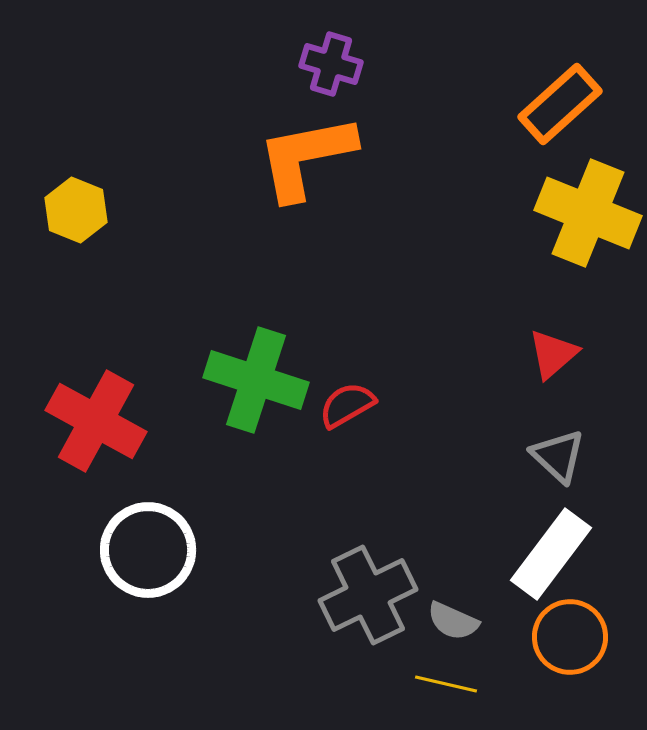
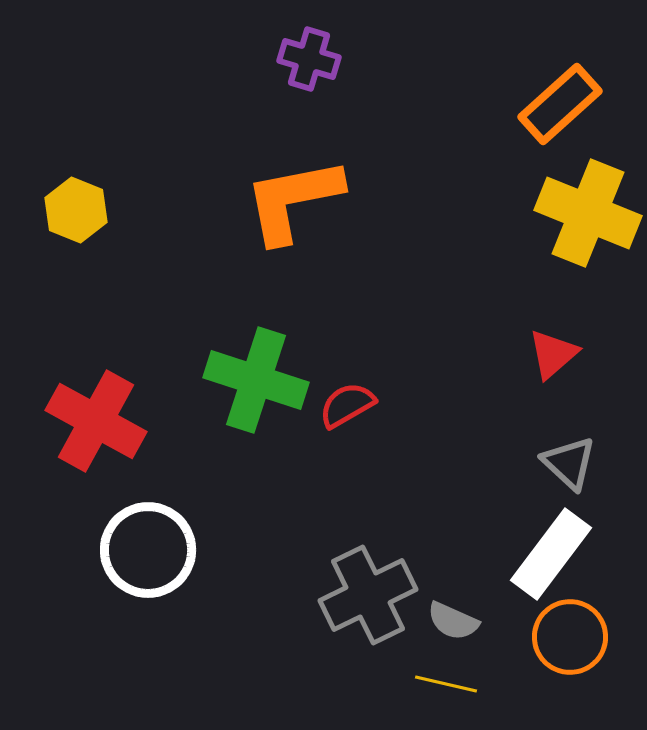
purple cross: moved 22 px left, 5 px up
orange L-shape: moved 13 px left, 43 px down
gray triangle: moved 11 px right, 7 px down
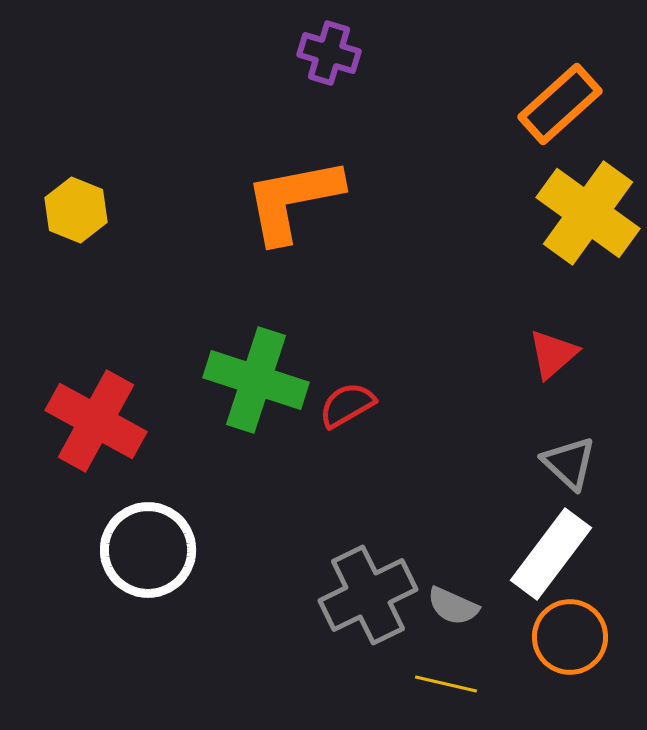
purple cross: moved 20 px right, 6 px up
yellow cross: rotated 14 degrees clockwise
gray semicircle: moved 15 px up
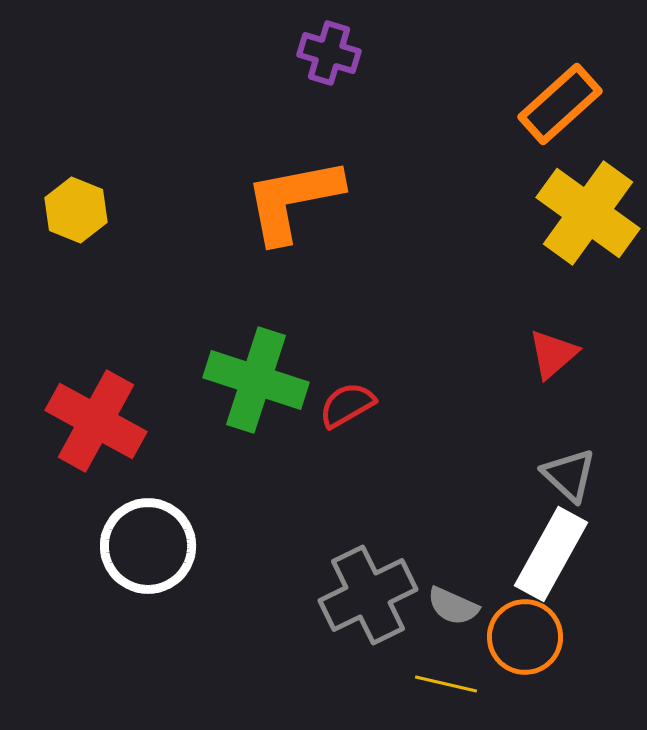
gray triangle: moved 12 px down
white circle: moved 4 px up
white rectangle: rotated 8 degrees counterclockwise
orange circle: moved 45 px left
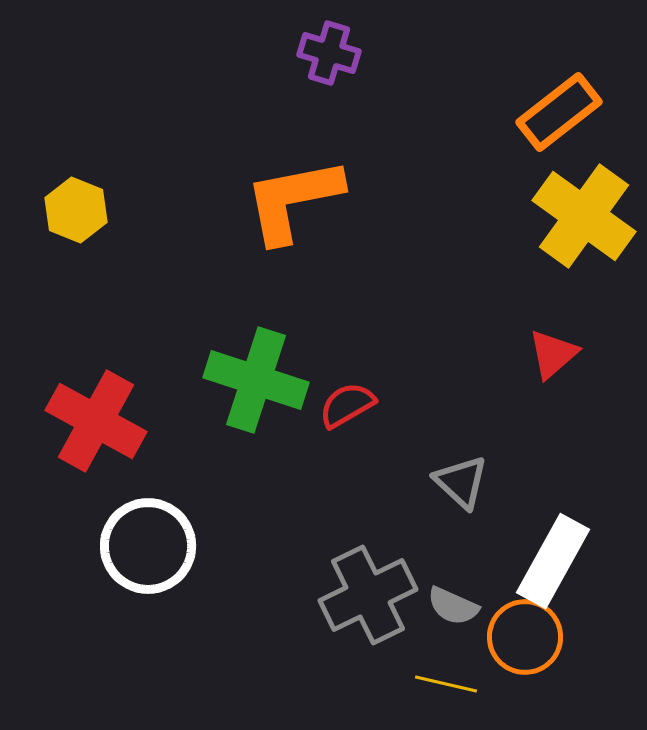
orange rectangle: moved 1 px left, 8 px down; rotated 4 degrees clockwise
yellow cross: moved 4 px left, 3 px down
gray triangle: moved 108 px left, 7 px down
white rectangle: moved 2 px right, 7 px down
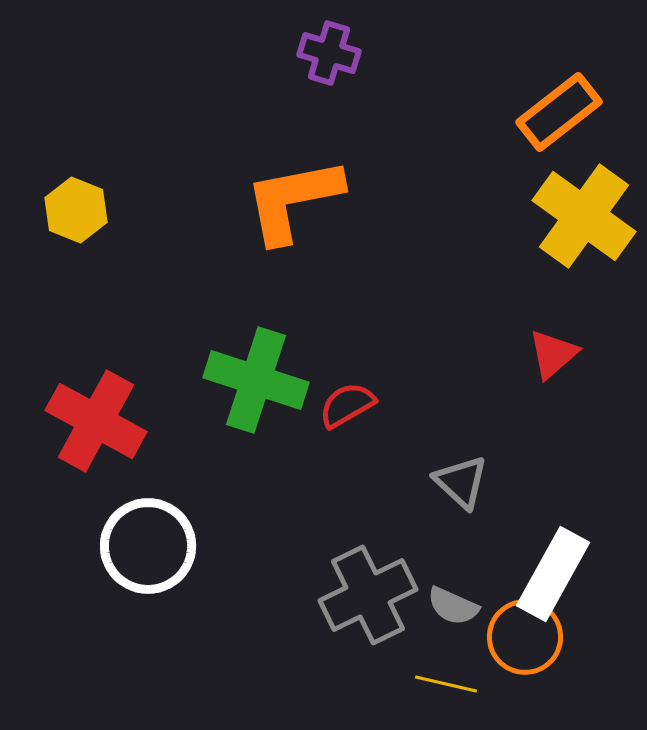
white rectangle: moved 13 px down
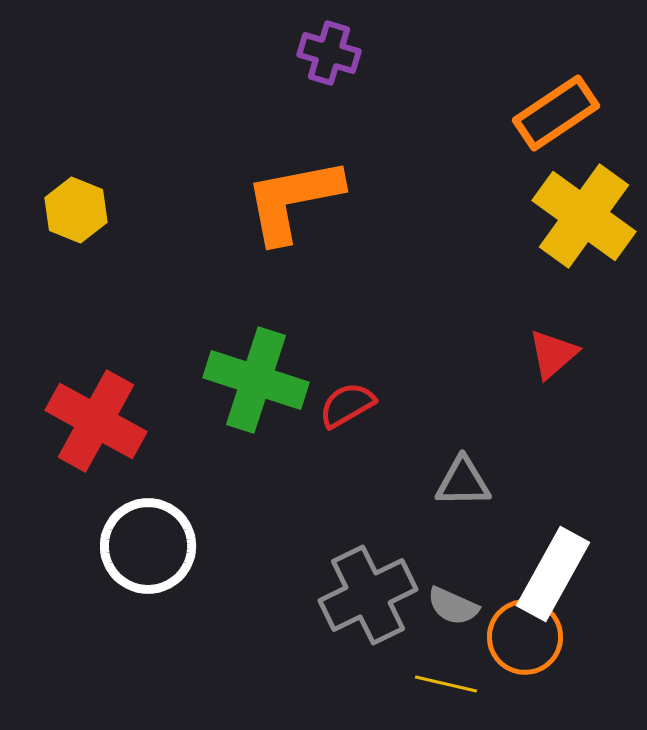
orange rectangle: moved 3 px left, 1 px down; rotated 4 degrees clockwise
gray triangle: moved 2 px right; rotated 44 degrees counterclockwise
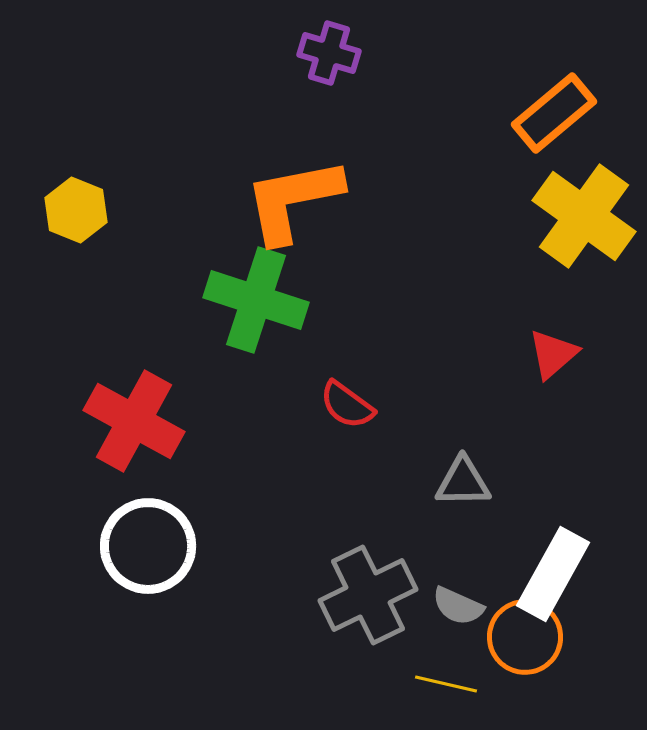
orange rectangle: moved 2 px left; rotated 6 degrees counterclockwise
green cross: moved 80 px up
red semicircle: rotated 114 degrees counterclockwise
red cross: moved 38 px right
gray semicircle: moved 5 px right
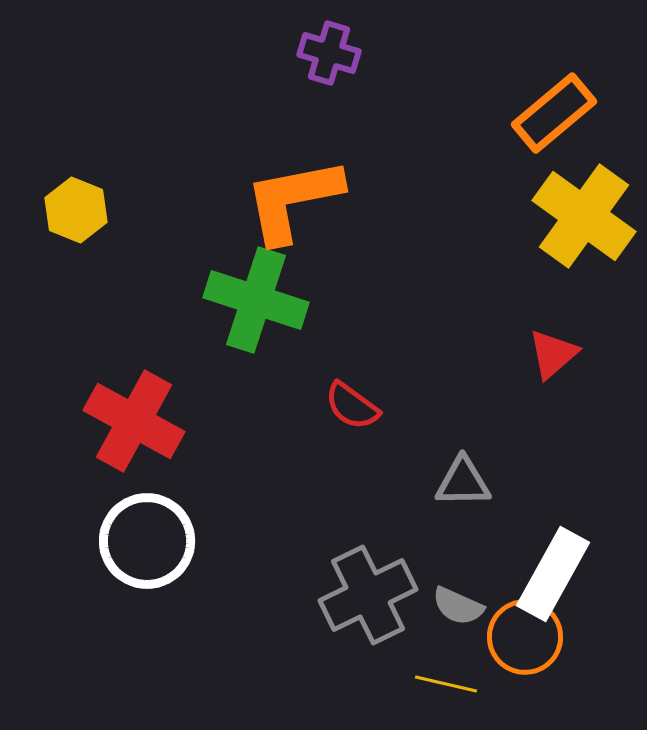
red semicircle: moved 5 px right, 1 px down
white circle: moved 1 px left, 5 px up
